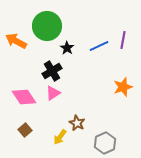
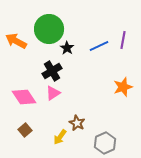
green circle: moved 2 px right, 3 px down
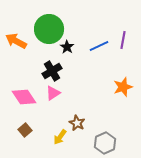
black star: moved 1 px up
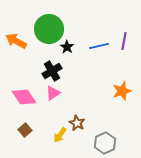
purple line: moved 1 px right, 1 px down
blue line: rotated 12 degrees clockwise
orange star: moved 1 px left, 4 px down
yellow arrow: moved 2 px up
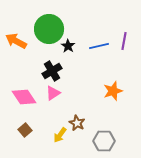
black star: moved 1 px right, 1 px up
orange star: moved 9 px left
gray hexagon: moved 1 px left, 2 px up; rotated 25 degrees clockwise
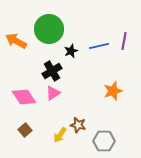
black star: moved 3 px right, 5 px down; rotated 16 degrees clockwise
brown star: moved 1 px right, 2 px down; rotated 14 degrees counterclockwise
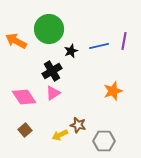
yellow arrow: rotated 28 degrees clockwise
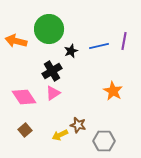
orange arrow: rotated 15 degrees counterclockwise
orange star: rotated 24 degrees counterclockwise
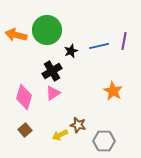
green circle: moved 2 px left, 1 px down
orange arrow: moved 6 px up
pink diamond: rotated 50 degrees clockwise
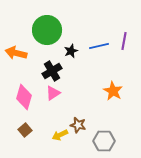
orange arrow: moved 18 px down
